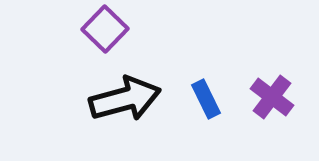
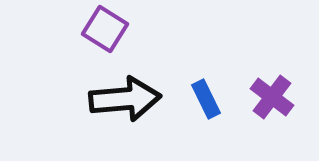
purple square: rotated 12 degrees counterclockwise
black arrow: rotated 10 degrees clockwise
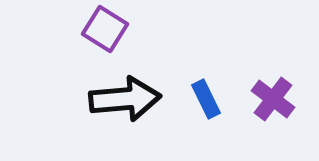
purple cross: moved 1 px right, 2 px down
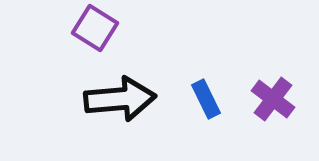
purple square: moved 10 px left, 1 px up
black arrow: moved 5 px left
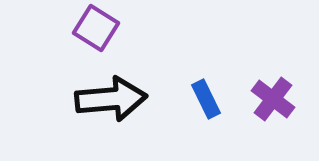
purple square: moved 1 px right
black arrow: moved 9 px left
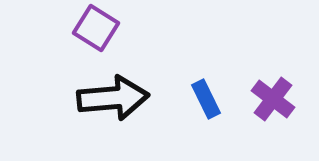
black arrow: moved 2 px right, 1 px up
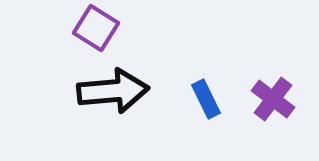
black arrow: moved 7 px up
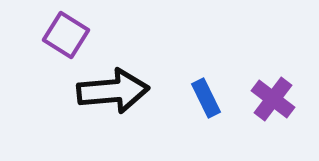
purple square: moved 30 px left, 7 px down
blue rectangle: moved 1 px up
